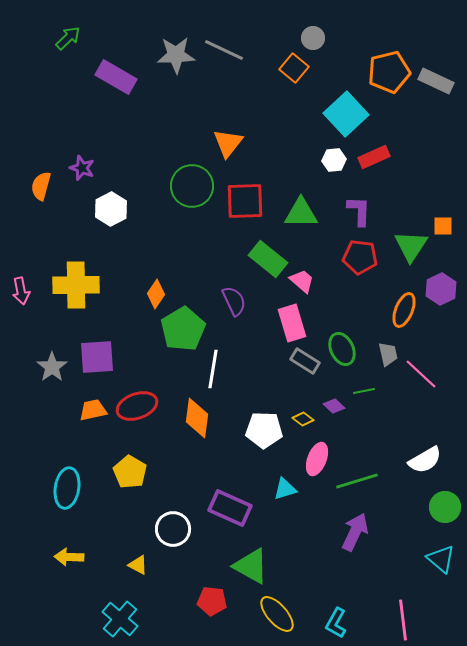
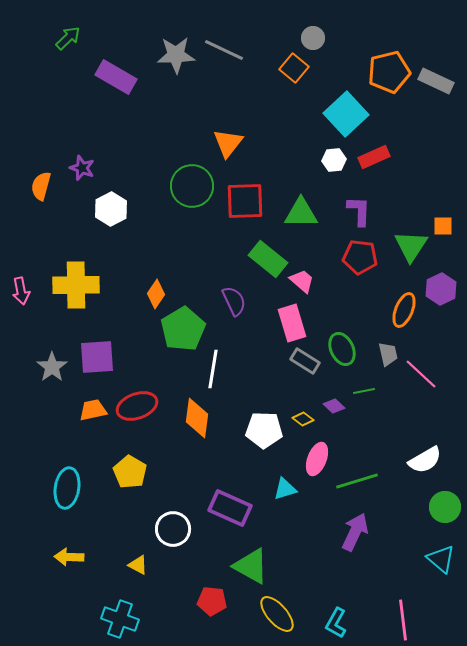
cyan cross at (120, 619): rotated 21 degrees counterclockwise
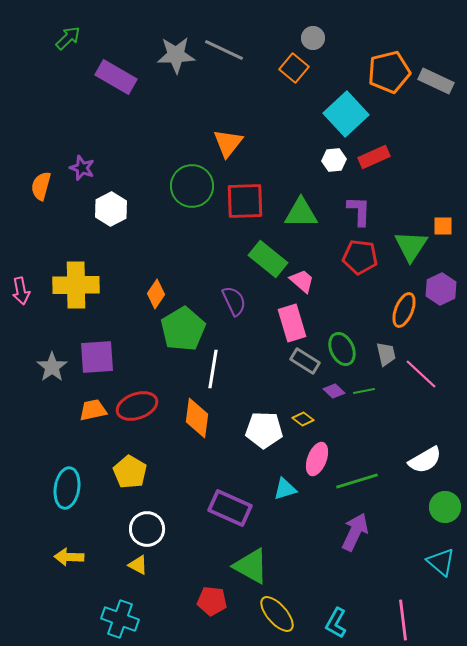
gray trapezoid at (388, 354): moved 2 px left
purple diamond at (334, 406): moved 15 px up
white circle at (173, 529): moved 26 px left
cyan triangle at (441, 559): moved 3 px down
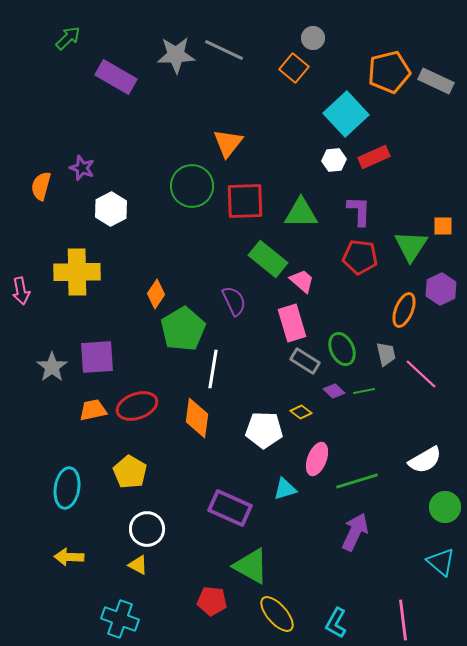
yellow cross at (76, 285): moved 1 px right, 13 px up
yellow diamond at (303, 419): moved 2 px left, 7 px up
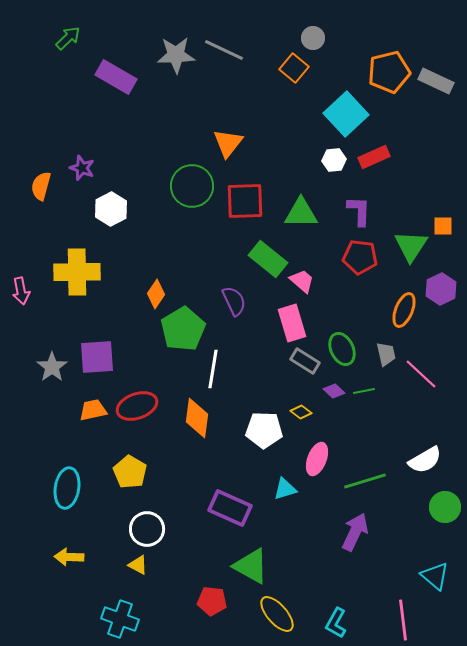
green line at (357, 481): moved 8 px right
cyan triangle at (441, 562): moved 6 px left, 14 px down
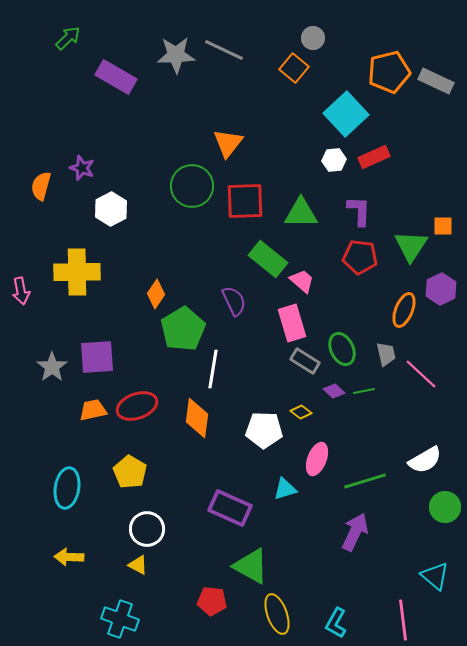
yellow ellipse at (277, 614): rotated 21 degrees clockwise
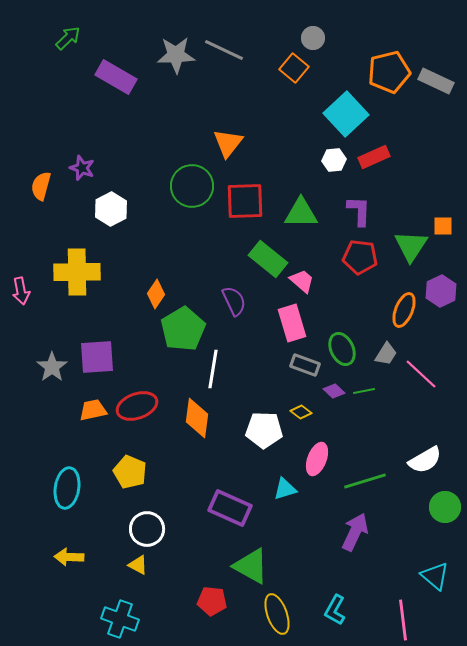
purple hexagon at (441, 289): moved 2 px down
gray trapezoid at (386, 354): rotated 45 degrees clockwise
gray rectangle at (305, 361): moved 4 px down; rotated 12 degrees counterclockwise
yellow pentagon at (130, 472): rotated 8 degrees counterclockwise
cyan L-shape at (336, 623): moved 1 px left, 13 px up
